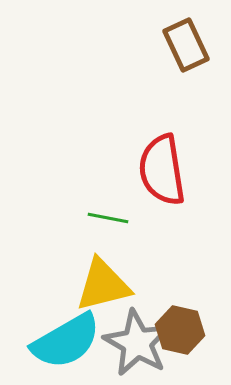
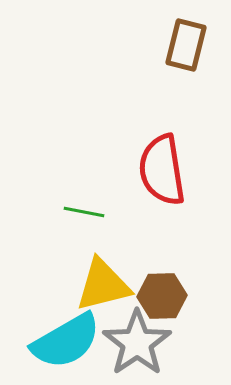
brown rectangle: rotated 39 degrees clockwise
green line: moved 24 px left, 6 px up
brown hexagon: moved 18 px left, 34 px up; rotated 15 degrees counterclockwise
gray star: rotated 8 degrees clockwise
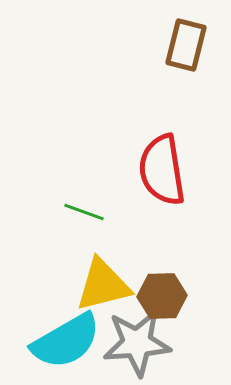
green line: rotated 9 degrees clockwise
gray star: rotated 30 degrees clockwise
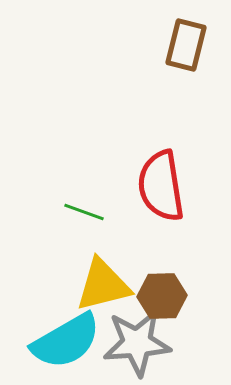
red semicircle: moved 1 px left, 16 px down
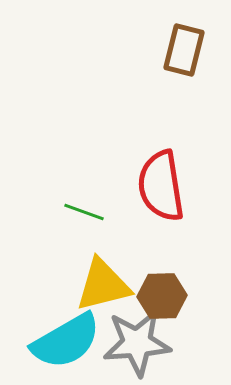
brown rectangle: moved 2 px left, 5 px down
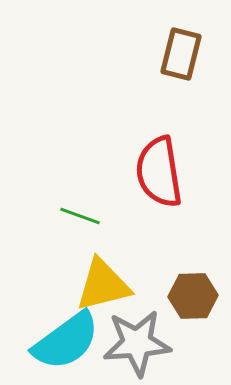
brown rectangle: moved 3 px left, 4 px down
red semicircle: moved 2 px left, 14 px up
green line: moved 4 px left, 4 px down
brown hexagon: moved 31 px right
cyan semicircle: rotated 6 degrees counterclockwise
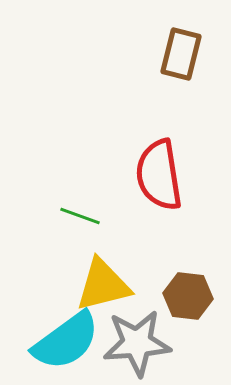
red semicircle: moved 3 px down
brown hexagon: moved 5 px left; rotated 9 degrees clockwise
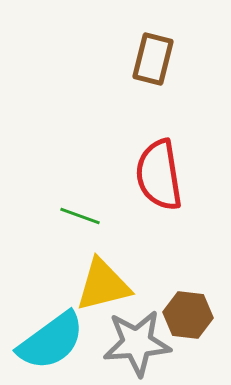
brown rectangle: moved 28 px left, 5 px down
brown hexagon: moved 19 px down
cyan semicircle: moved 15 px left
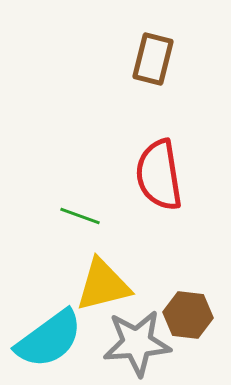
cyan semicircle: moved 2 px left, 2 px up
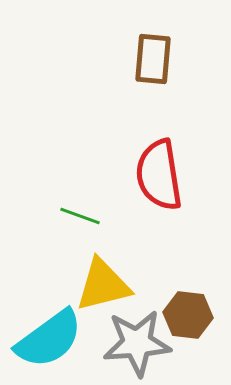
brown rectangle: rotated 9 degrees counterclockwise
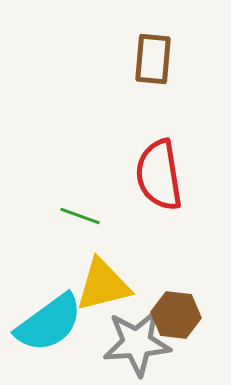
brown hexagon: moved 12 px left
cyan semicircle: moved 16 px up
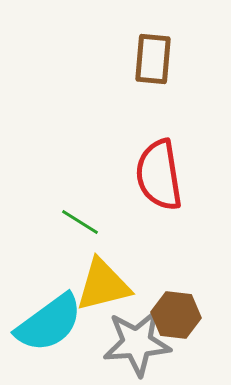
green line: moved 6 px down; rotated 12 degrees clockwise
